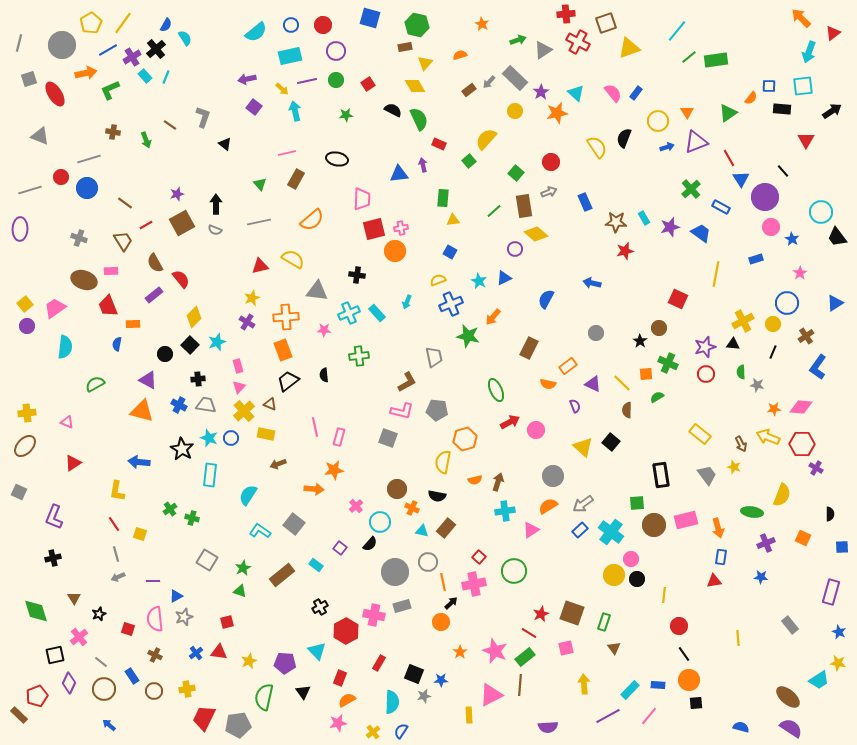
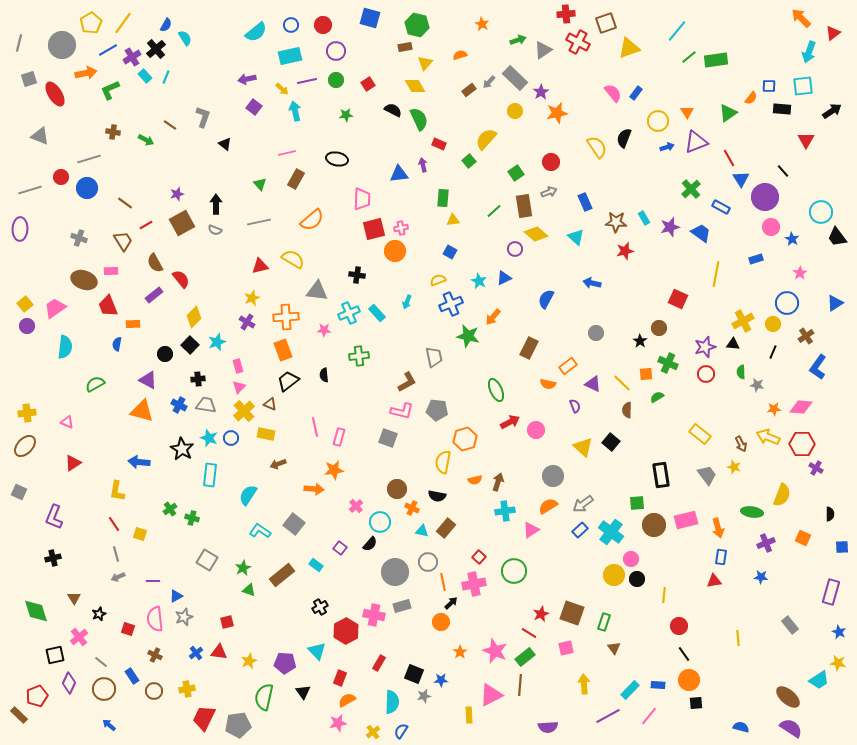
cyan triangle at (576, 93): moved 144 px down
green arrow at (146, 140): rotated 42 degrees counterclockwise
green square at (516, 173): rotated 14 degrees clockwise
green triangle at (240, 591): moved 9 px right, 1 px up
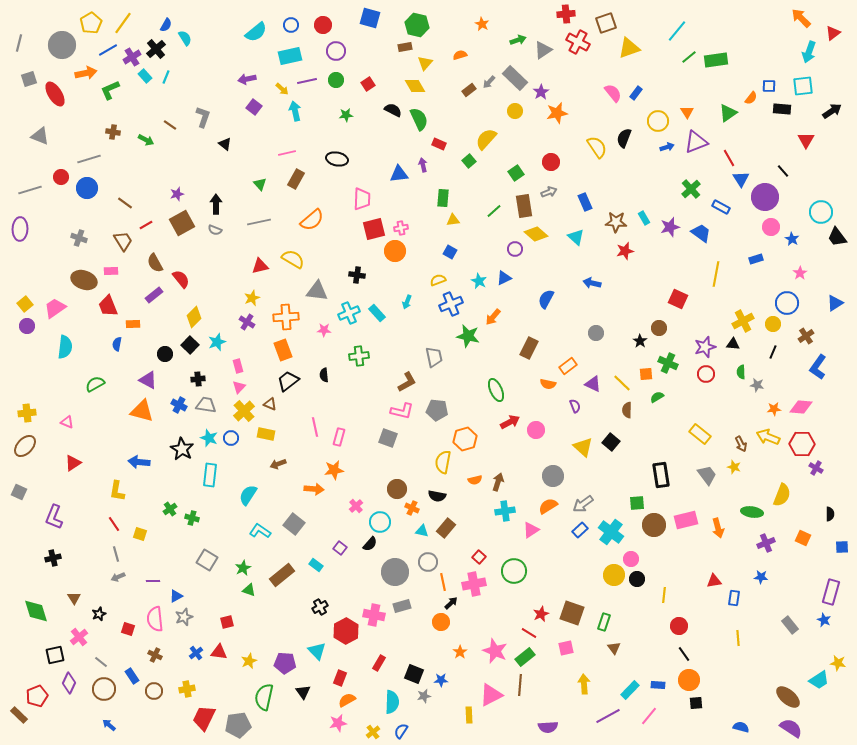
blue rectangle at (721, 557): moved 13 px right, 41 px down
blue star at (839, 632): moved 15 px left, 12 px up
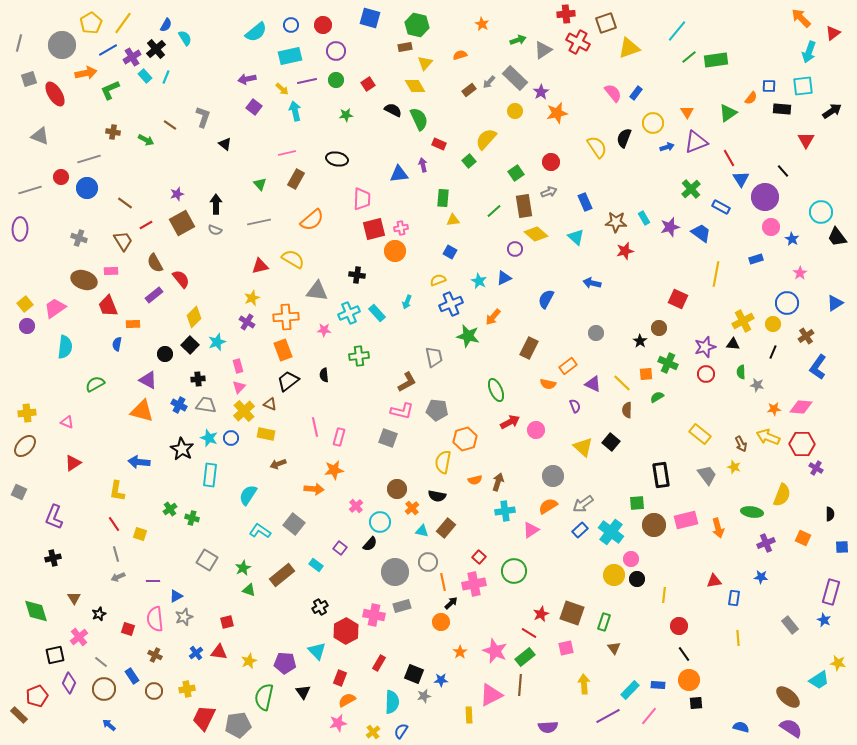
yellow circle at (658, 121): moved 5 px left, 2 px down
orange cross at (412, 508): rotated 24 degrees clockwise
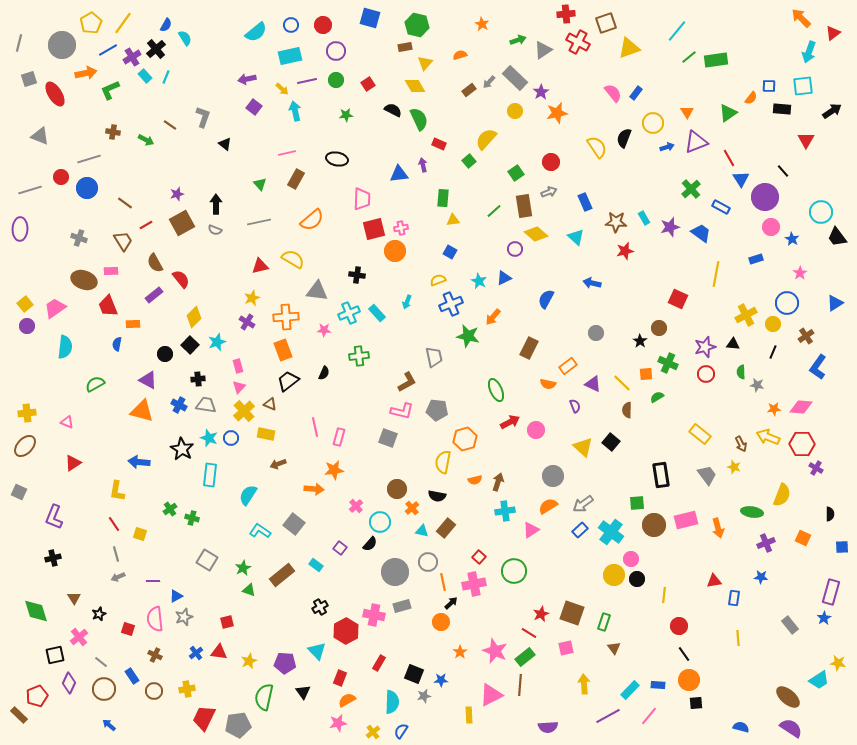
yellow cross at (743, 321): moved 3 px right, 6 px up
black semicircle at (324, 375): moved 2 px up; rotated 152 degrees counterclockwise
blue star at (824, 620): moved 2 px up; rotated 16 degrees clockwise
